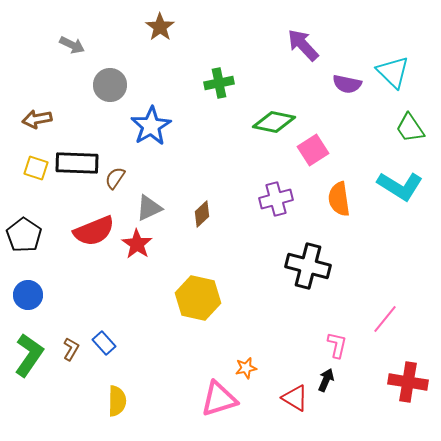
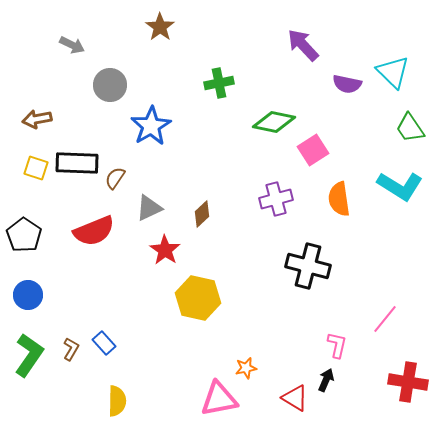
red star: moved 28 px right, 6 px down
pink triangle: rotated 6 degrees clockwise
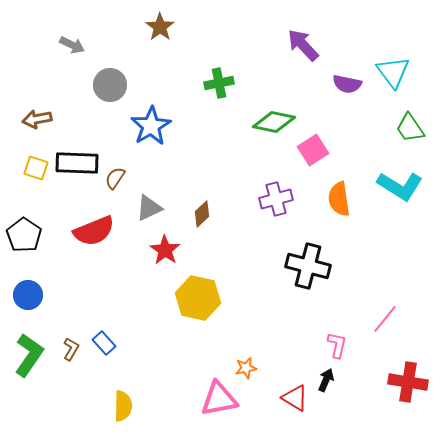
cyan triangle: rotated 9 degrees clockwise
yellow semicircle: moved 6 px right, 5 px down
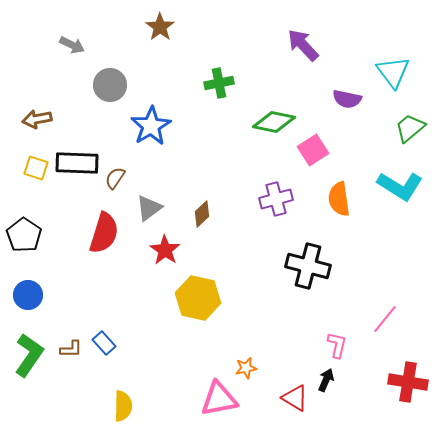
purple semicircle: moved 15 px down
green trapezoid: rotated 84 degrees clockwise
gray triangle: rotated 12 degrees counterclockwise
red semicircle: moved 10 px right, 2 px down; rotated 51 degrees counterclockwise
brown L-shape: rotated 60 degrees clockwise
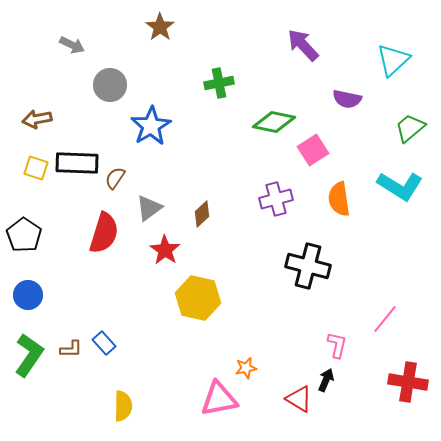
cyan triangle: moved 12 px up; rotated 24 degrees clockwise
red triangle: moved 4 px right, 1 px down
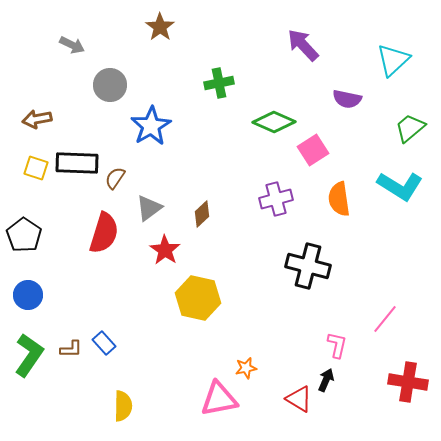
green diamond: rotated 12 degrees clockwise
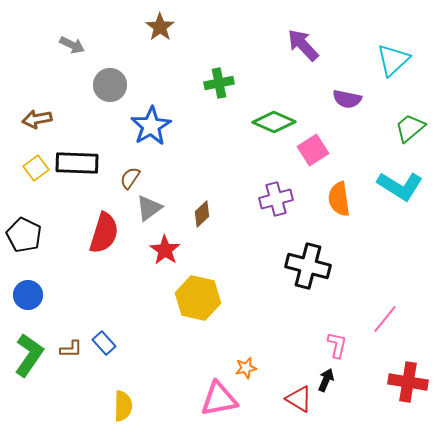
yellow square: rotated 35 degrees clockwise
brown semicircle: moved 15 px right
black pentagon: rotated 8 degrees counterclockwise
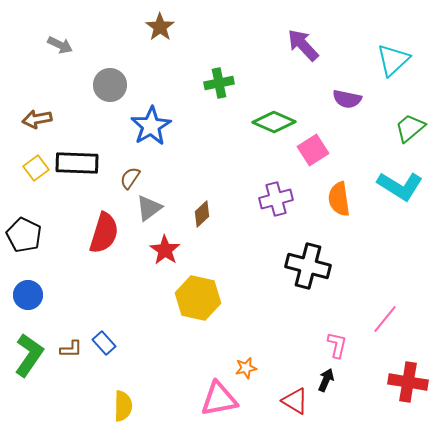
gray arrow: moved 12 px left
red triangle: moved 4 px left, 2 px down
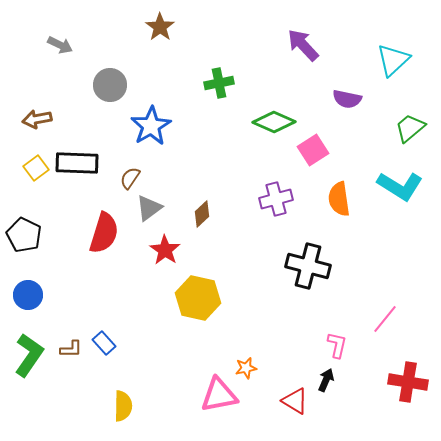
pink triangle: moved 4 px up
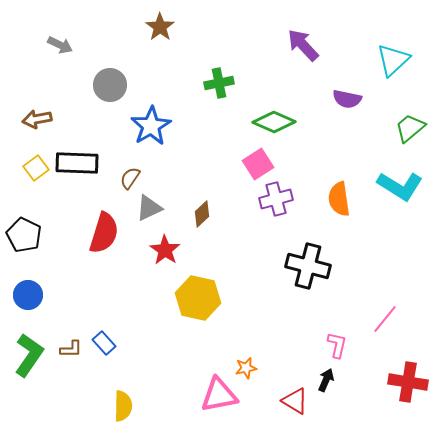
pink square: moved 55 px left, 14 px down
gray triangle: rotated 12 degrees clockwise
